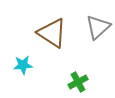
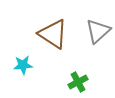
gray triangle: moved 4 px down
brown triangle: moved 1 px right, 1 px down
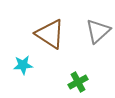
brown triangle: moved 3 px left
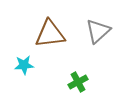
brown triangle: rotated 40 degrees counterclockwise
cyan star: moved 1 px right
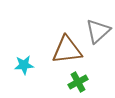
brown triangle: moved 17 px right, 16 px down
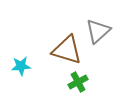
brown triangle: rotated 24 degrees clockwise
cyan star: moved 3 px left, 1 px down
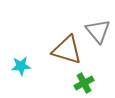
gray triangle: rotated 28 degrees counterclockwise
green cross: moved 6 px right, 1 px down
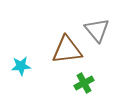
gray triangle: moved 1 px left, 1 px up
brown triangle: rotated 24 degrees counterclockwise
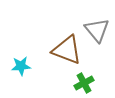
brown triangle: rotated 28 degrees clockwise
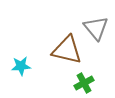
gray triangle: moved 1 px left, 2 px up
brown triangle: rotated 8 degrees counterclockwise
